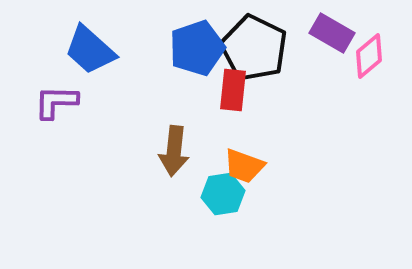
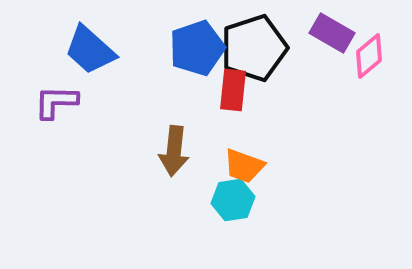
black pentagon: rotated 28 degrees clockwise
cyan hexagon: moved 10 px right, 6 px down
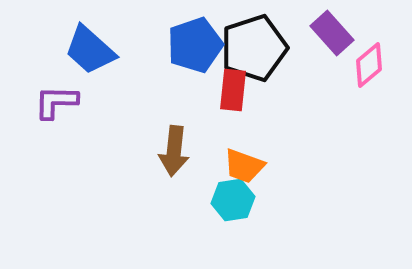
purple rectangle: rotated 18 degrees clockwise
blue pentagon: moved 2 px left, 3 px up
pink diamond: moved 9 px down
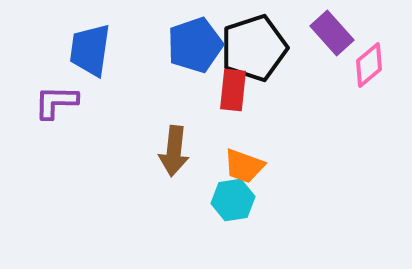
blue trapezoid: rotated 56 degrees clockwise
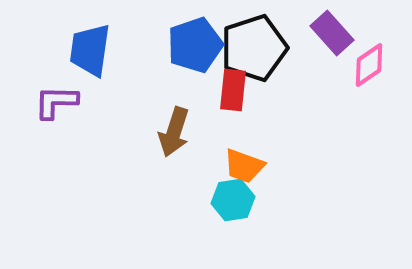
pink diamond: rotated 6 degrees clockwise
brown arrow: moved 19 px up; rotated 12 degrees clockwise
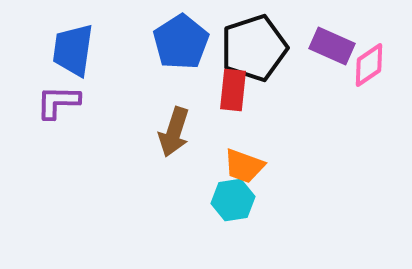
purple rectangle: moved 13 px down; rotated 24 degrees counterclockwise
blue pentagon: moved 14 px left, 3 px up; rotated 14 degrees counterclockwise
blue trapezoid: moved 17 px left
purple L-shape: moved 2 px right
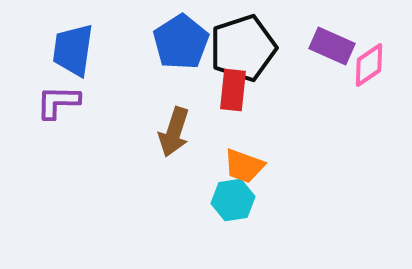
black pentagon: moved 11 px left
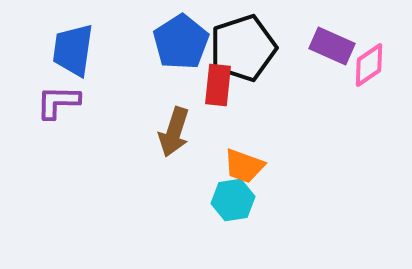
red rectangle: moved 15 px left, 5 px up
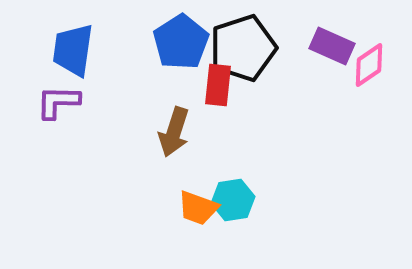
orange trapezoid: moved 46 px left, 42 px down
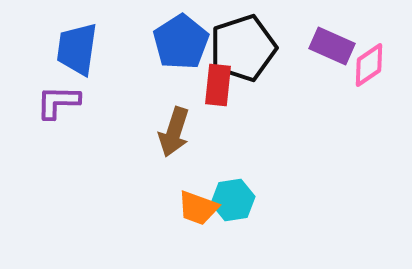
blue trapezoid: moved 4 px right, 1 px up
